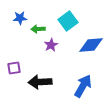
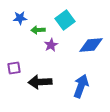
cyan square: moved 3 px left, 1 px up
green arrow: moved 1 px down
blue arrow: moved 2 px left; rotated 10 degrees counterclockwise
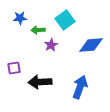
blue arrow: moved 1 px left, 1 px down
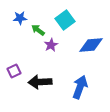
green arrow: rotated 40 degrees clockwise
purple square: moved 3 px down; rotated 16 degrees counterclockwise
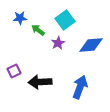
purple star: moved 7 px right, 2 px up
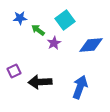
purple star: moved 4 px left
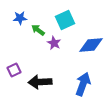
cyan square: rotated 12 degrees clockwise
purple star: rotated 16 degrees counterclockwise
purple square: moved 1 px up
blue arrow: moved 3 px right, 3 px up
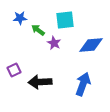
cyan square: rotated 18 degrees clockwise
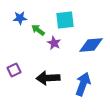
black arrow: moved 8 px right, 4 px up
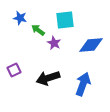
blue star: rotated 16 degrees clockwise
black arrow: rotated 15 degrees counterclockwise
